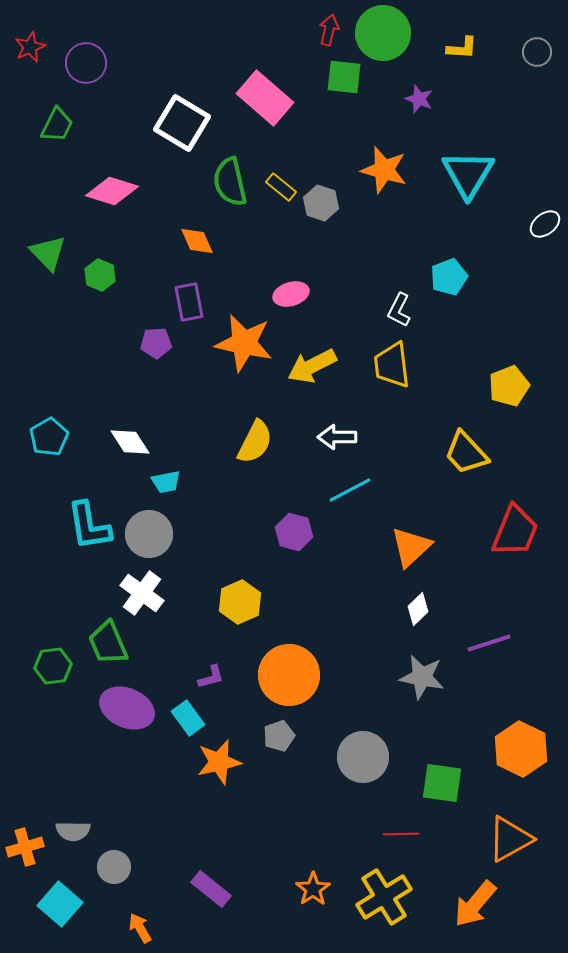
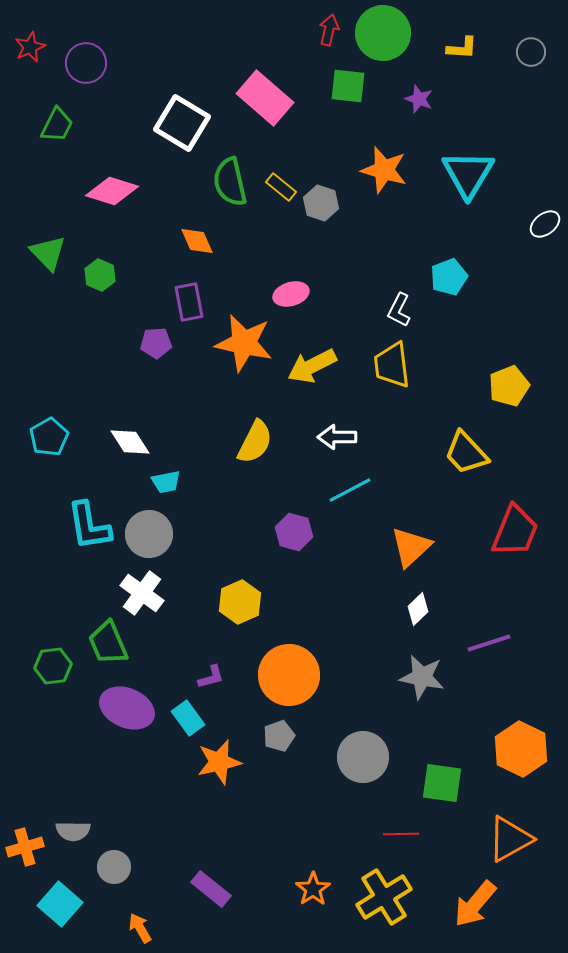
gray circle at (537, 52): moved 6 px left
green square at (344, 77): moved 4 px right, 9 px down
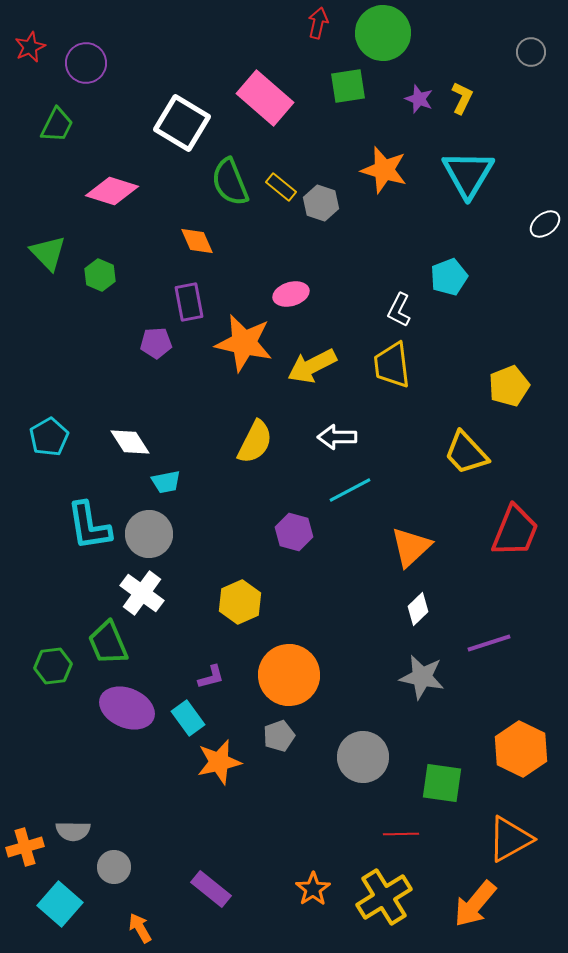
red arrow at (329, 30): moved 11 px left, 7 px up
yellow L-shape at (462, 48): moved 50 px down; rotated 68 degrees counterclockwise
green square at (348, 86): rotated 15 degrees counterclockwise
green semicircle at (230, 182): rotated 9 degrees counterclockwise
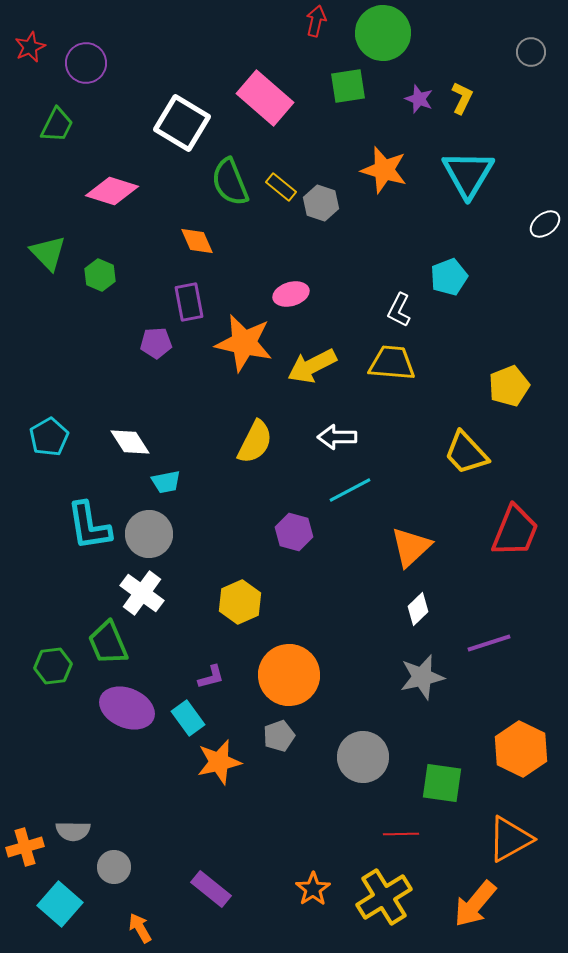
red arrow at (318, 23): moved 2 px left, 2 px up
yellow trapezoid at (392, 365): moved 2 px up; rotated 102 degrees clockwise
gray star at (422, 677): rotated 24 degrees counterclockwise
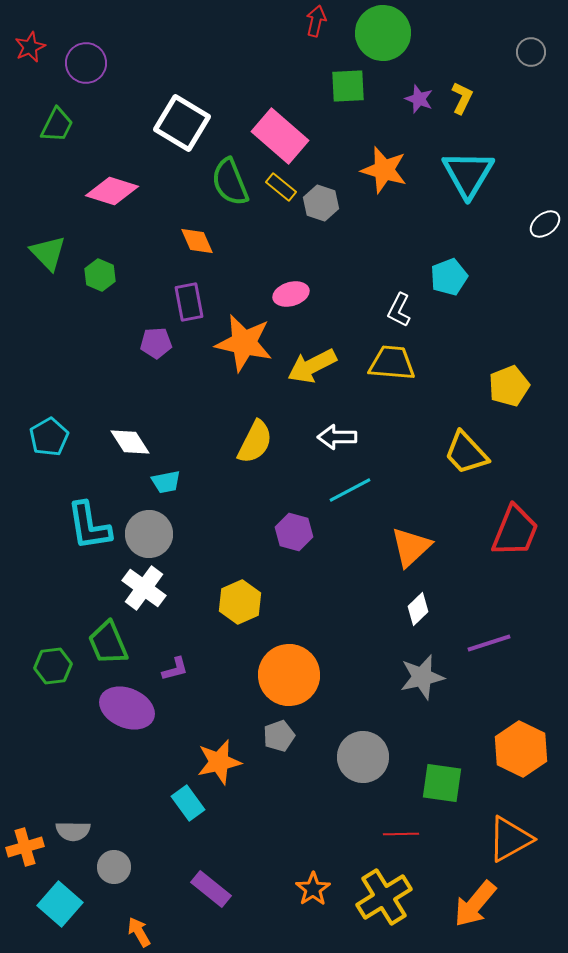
green square at (348, 86): rotated 6 degrees clockwise
pink rectangle at (265, 98): moved 15 px right, 38 px down
white cross at (142, 593): moved 2 px right, 5 px up
purple L-shape at (211, 677): moved 36 px left, 8 px up
cyan rectangle at (188, 718): moved 85 px down
orange arrow at (140, 928): moved 1 px left, 4 px down
